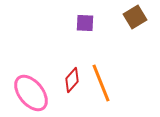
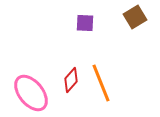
red diamond: moved 1 px left
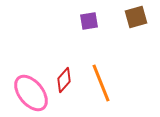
brown square: moved 1 px right; rotated 15 degrees clockwise
purple square: moved 4 px right, 2 px up; rotated 12 degrees counterclockwise
red diamond: moved 7 px left
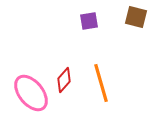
brown square: rotated 30 degrees clockwise
orange line: rotated 6 degrees clockwise
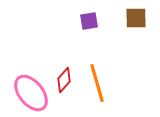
brown square: moved 1 px down; rotated 15 degrees counterclockwise
orange line: moved 4 px left
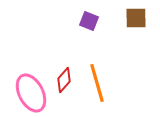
purple square: rotated 30 degrees clockwise
pink ellipse: rotated 12 degrees clockwise
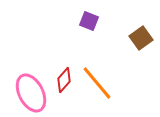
brown square: moved 5 px right, 20 px down; rotated 35 degrees counterclockwise
orange line: rotated 24 degrees counterclockwise
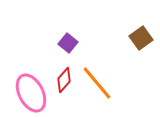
purple square: moved 21 px left, 22 px down; rotated 18 degrees clockwise
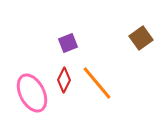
purple square: rotated 30 degrees clockwise
red diamond: rotated 15 degrees counterclockwise
pink ellipse: moved 1 px right
